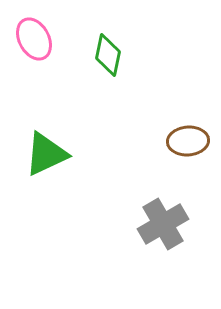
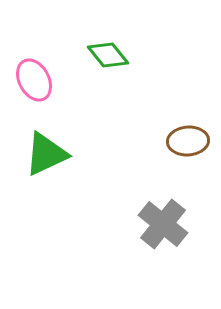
pink ellipse: moved 41 px down
green diamond: rotated 51 degrees counterclockwise
gray cross: rotated 21 degrees counterclockwise
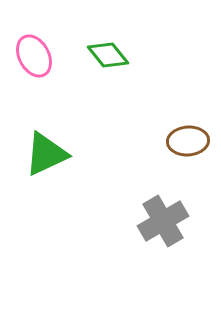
pink ellipse: moved 24 px up
gray cross: moved 3 px up; rotated 21 degrees clockwise
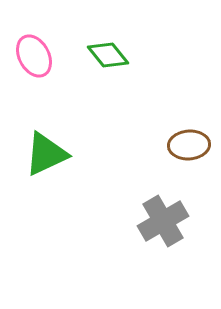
brown ellipse: moved 1 px right, 4 px down
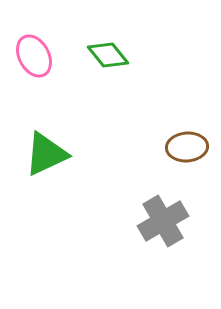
brown ellipse: moved 2 px left, 2 px down
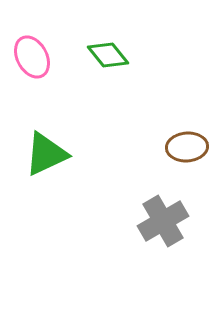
pink ellipse: moved 2 px left, 1 px down
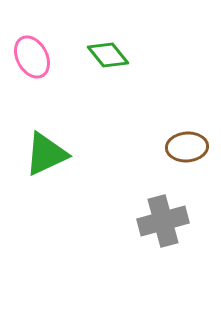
gray cross: rotated 15 degrees clockwise
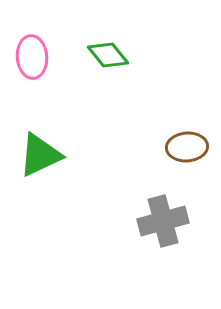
pink ellipse: rotated 24 degrees clockwise
green triangle: moved 6 px left, 1 px down
